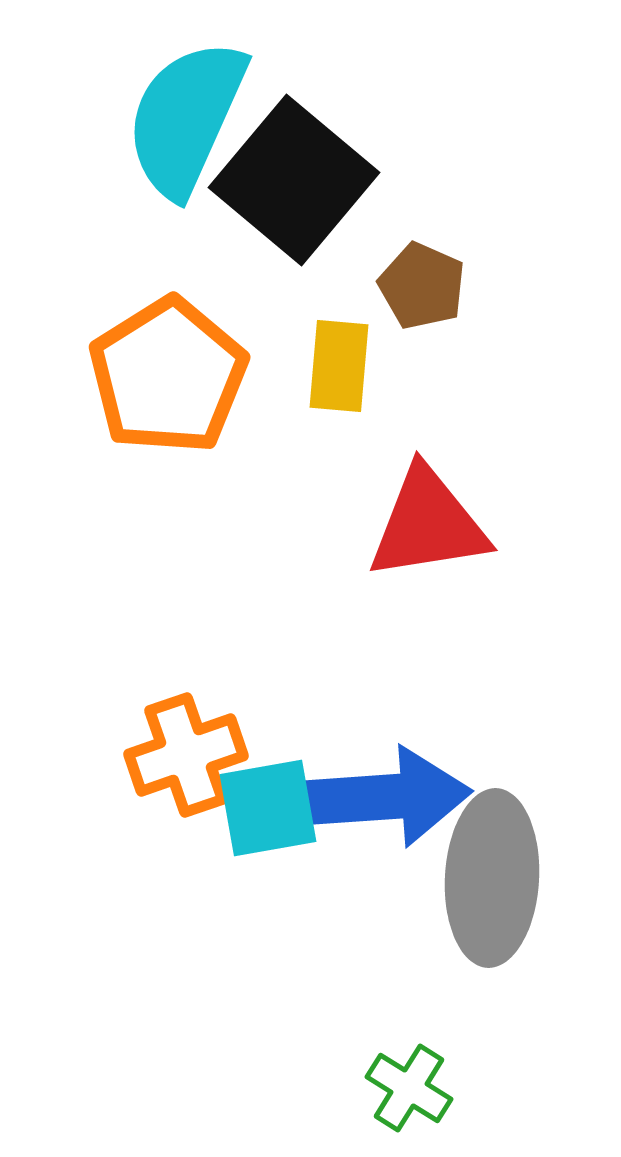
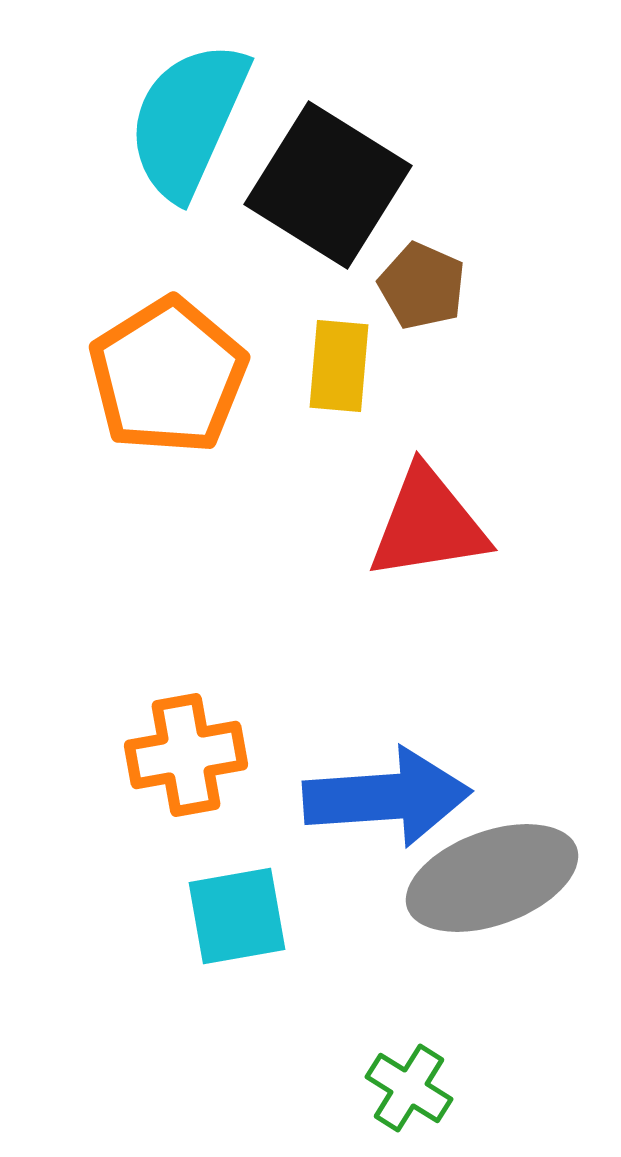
cyan semicircle: moved 2 px right, 2 px down
black square: moved 34 px right, 5 px down; rotated 8 degrees counterclockwise
orange cross: rotated 9 degrees clockwise
cyan square: moved 31 px left, 108 px down
gray ellipse: rotated 67 degrees clockwise
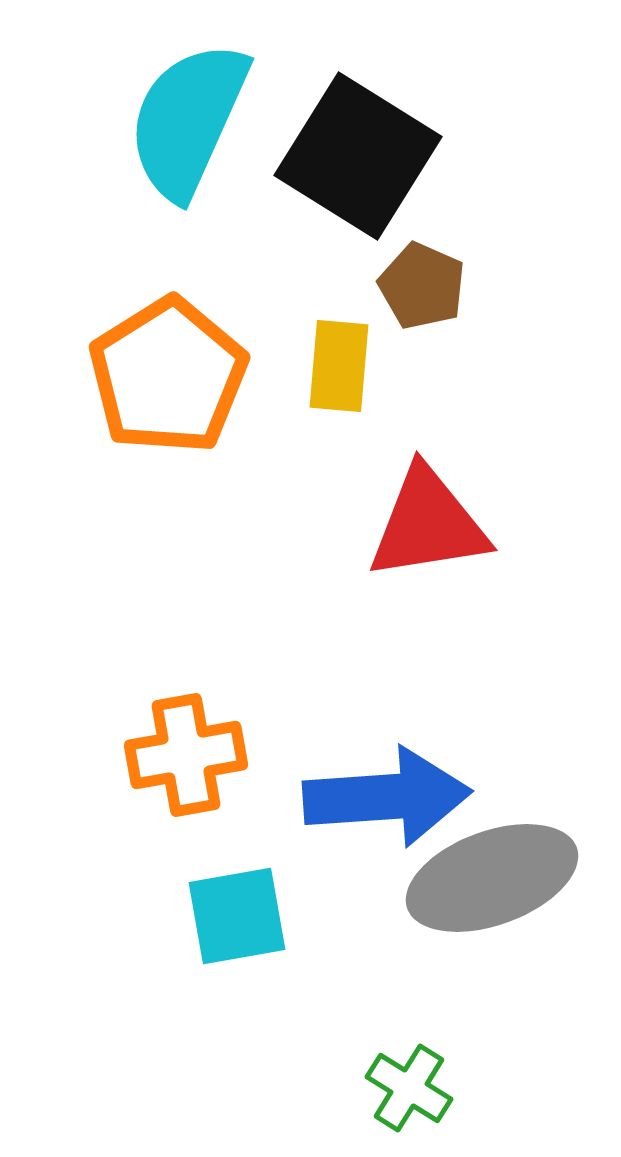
black square: moved 30 px right, 29 px up
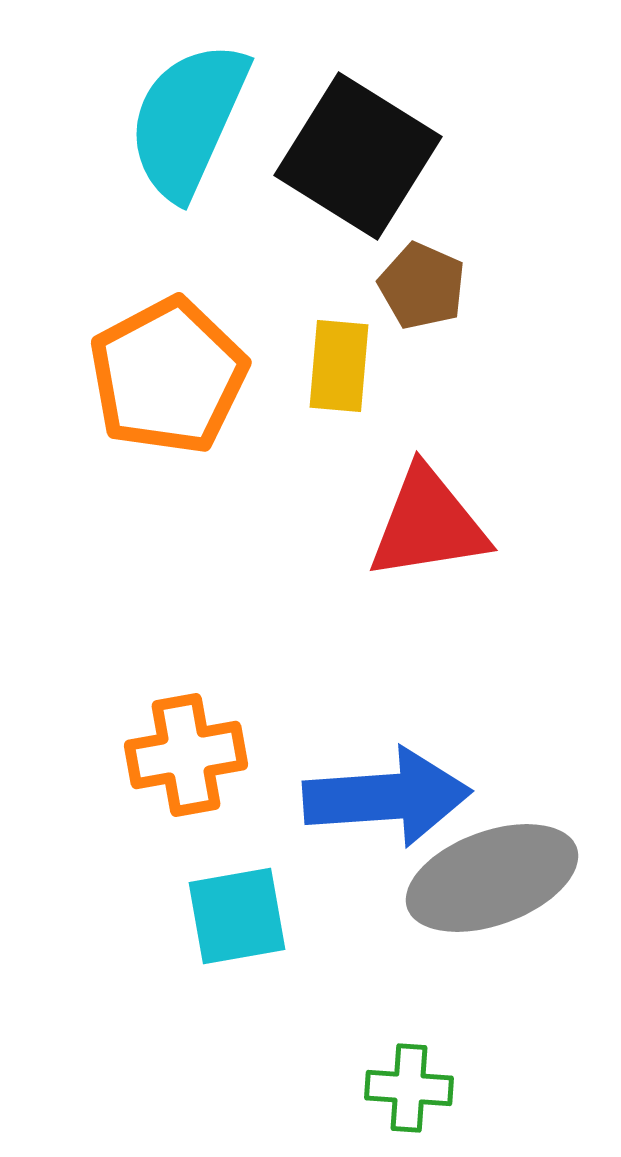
orange pentagon: rotated 4 degrees clockwise
green cross: rotated 28 degrees counterclockwise
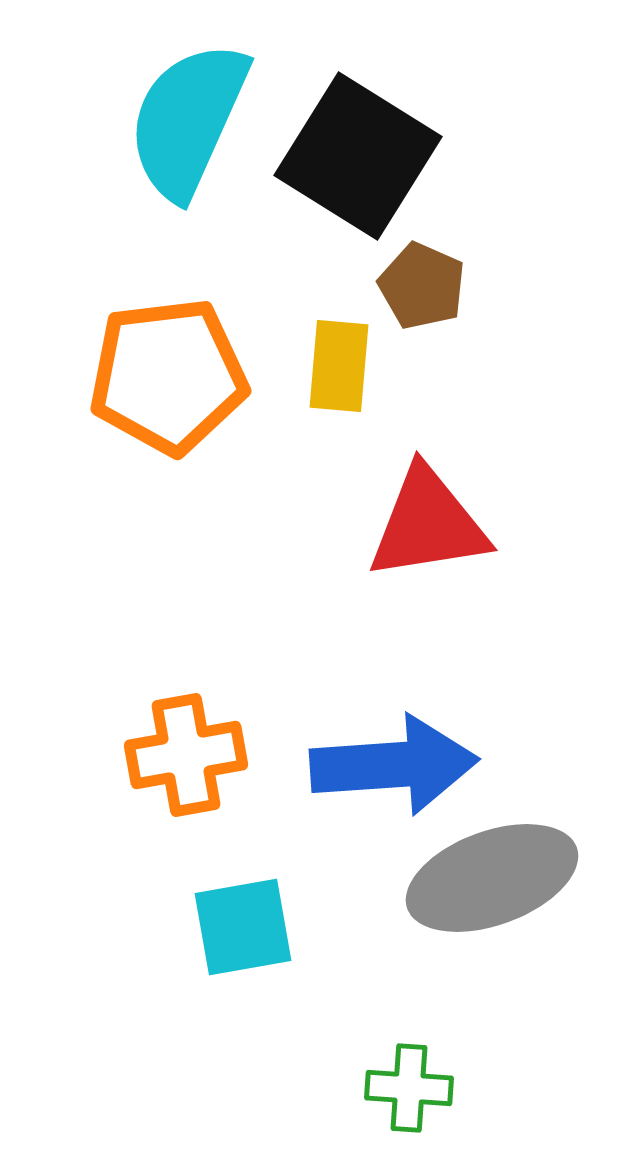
orange pentagon: rotated 21 degrees clockwise
blue arrow: moved 7 px right, 32 px up
cyan square: moved 6 px right, 11 px down
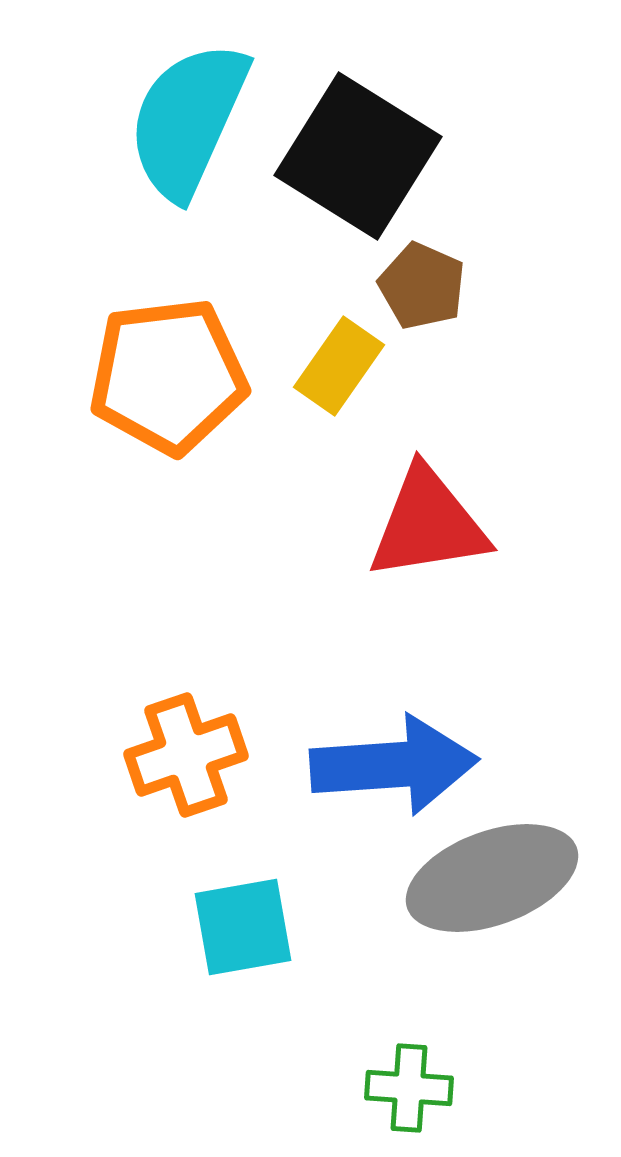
yellow rectangle: rotated 30 degrees clockwise
orange cross: rotated 9 degrees counterclockwise
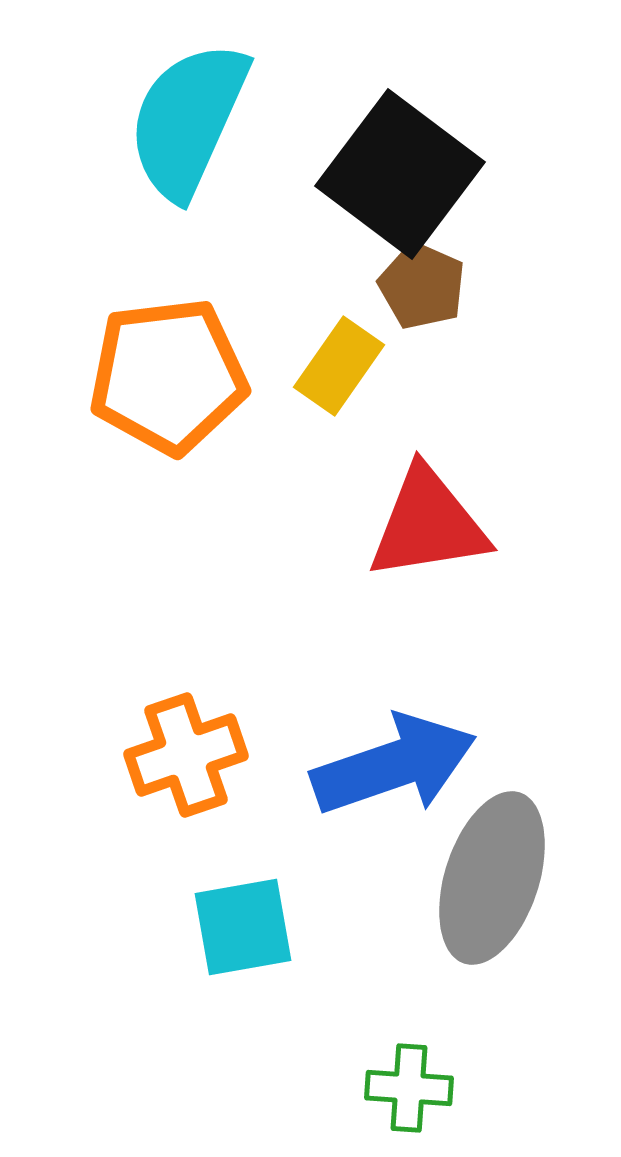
black square: moved 42 px right, 18 px down; rotated 5 degrees clockwise
blue arrow: rotated 15 degrees counterclockwise
gray ellipse: rotated 52 degrees counterclockwise
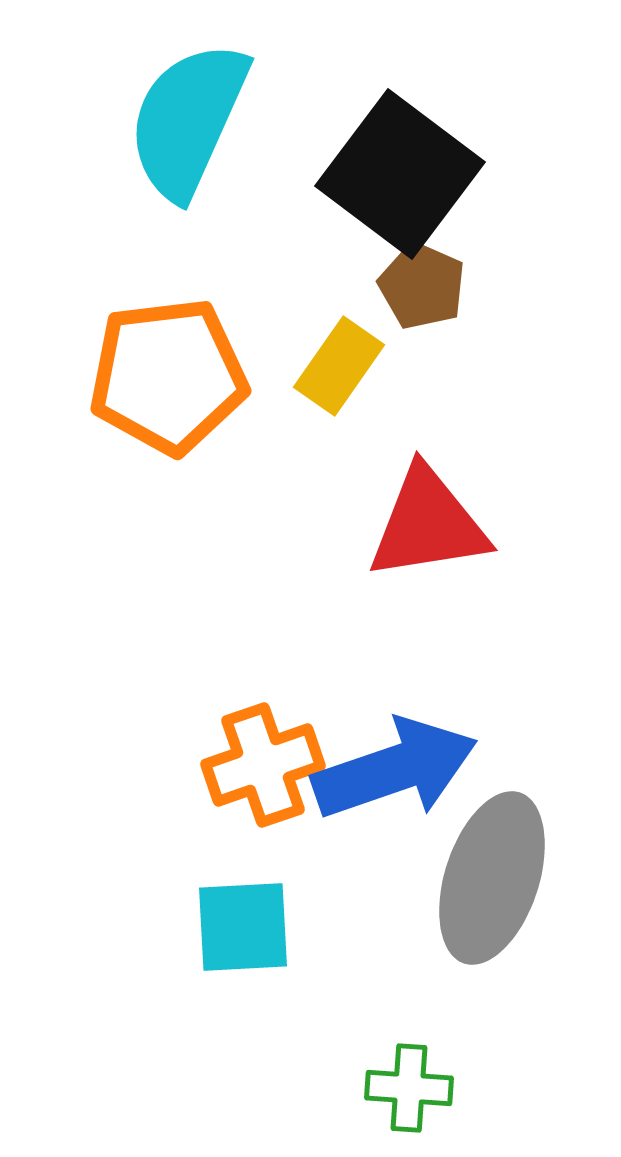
orange cross: moved 77 px right, 10 px down
blue arrow: moved 1 px right, 4 px down
cyan square: rotated 7 degrees clockwise
